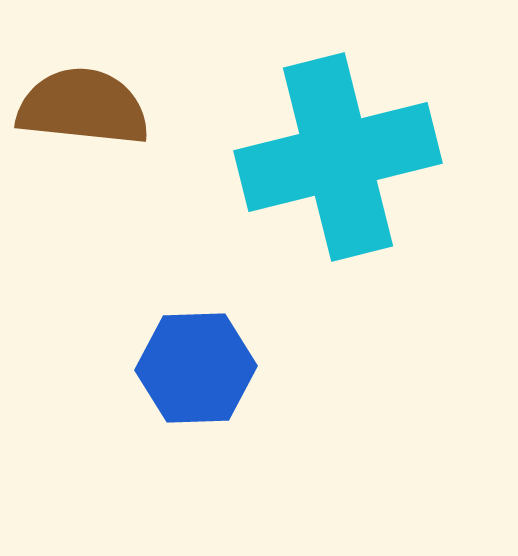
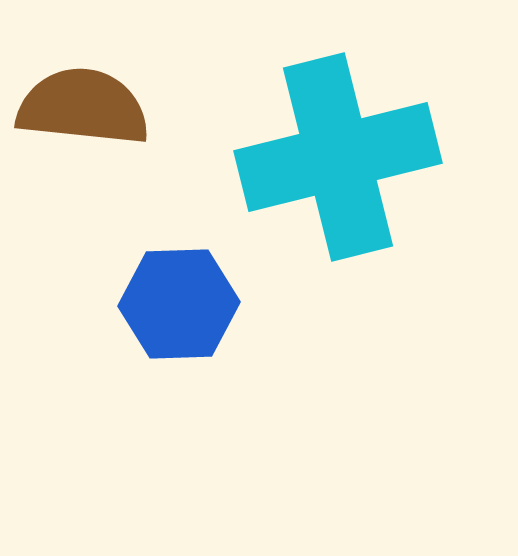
blue hexagon: moved 17 px left, 64 px up
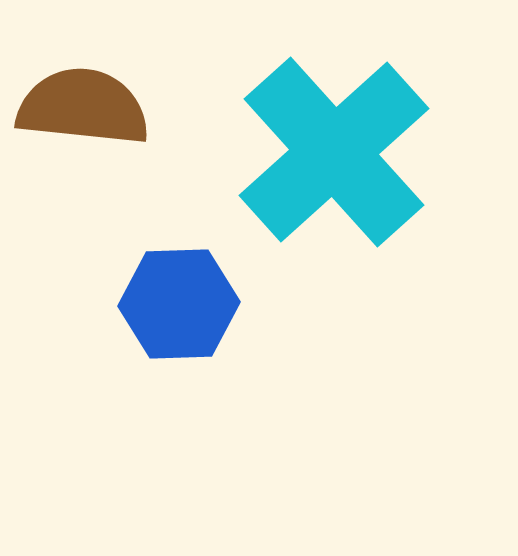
cyan cross: moved 4 px left, 5 px up; rotated 28 degrees counterclockwise
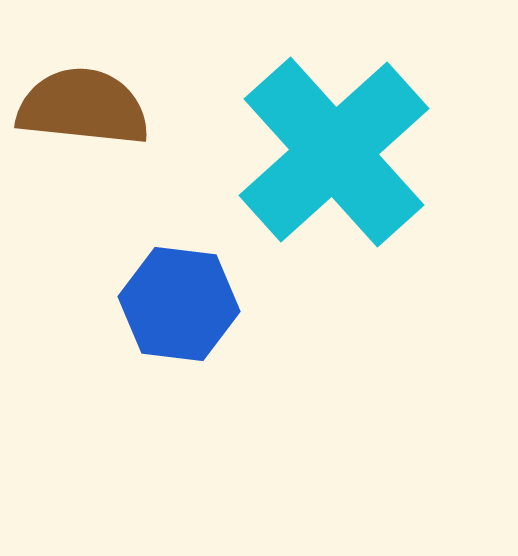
blue hexagon: rotated 9 degrees clockwise
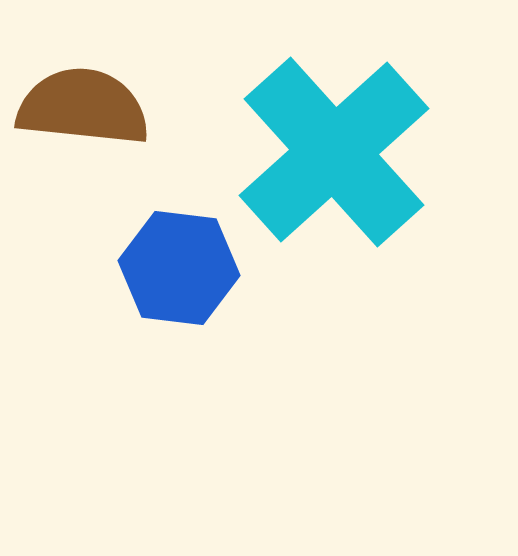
blue hexagon: moved 36 px up
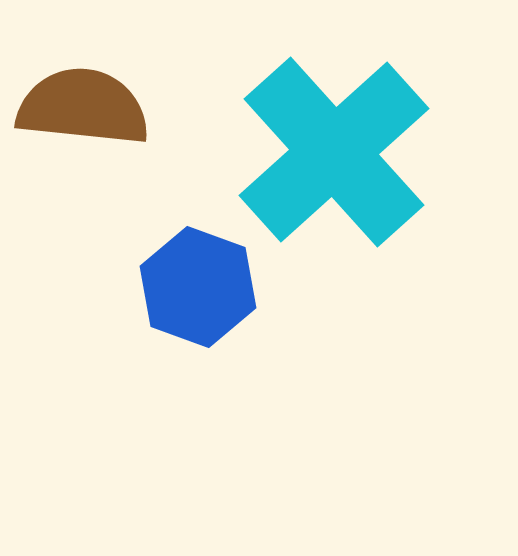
blue hexagon: moved 19 px right, 19 px down; rotated 13 degrees clockwise
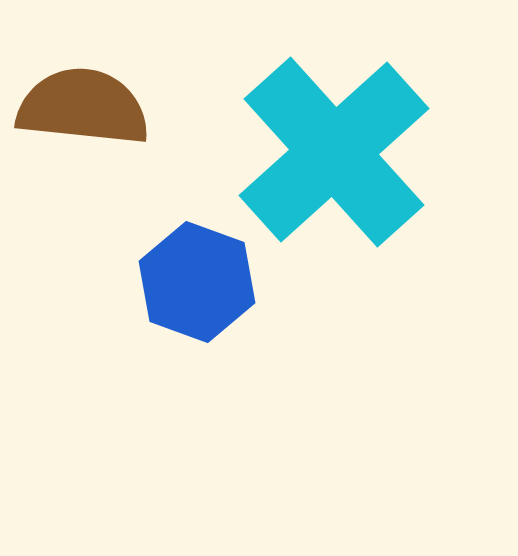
blue hexagon: moved 1 px left, 5 px up
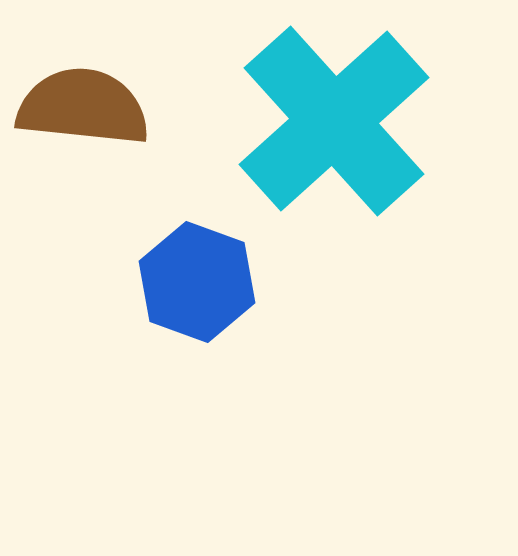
cyan cross: moved 31 px up
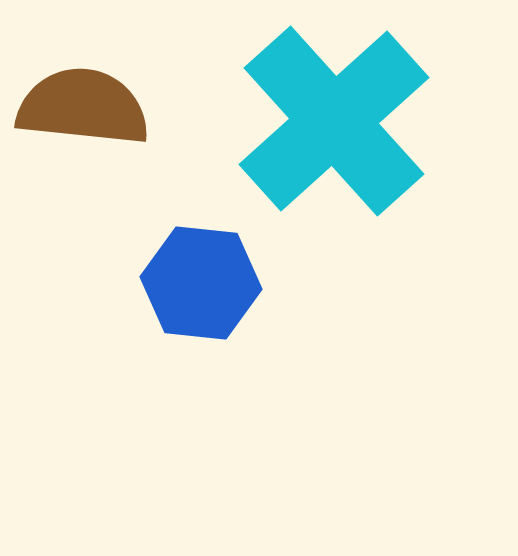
blue hexagon: moved 4 px right, 1 px down; rotated 14 degrees counterclockwise
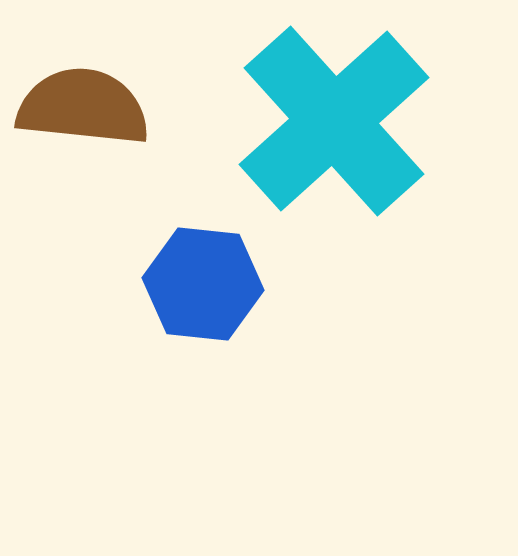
blue hexagon: moved 2 px right, 1 px down
